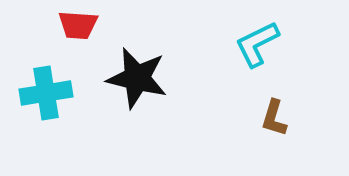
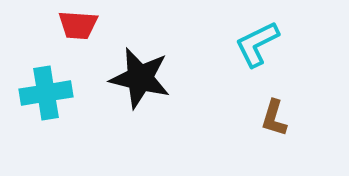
black star: moved 3 px right
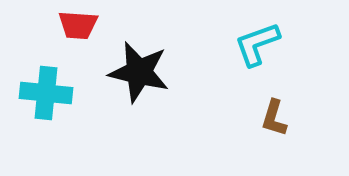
cyan L-shape: rotated 6 degrees clockwise
black star: moved 1 px left, 6 px up
cyan cross: rotated 15 degrees clockwise
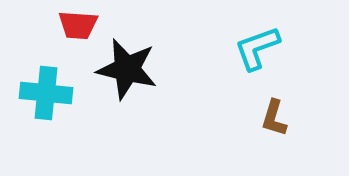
cyan L-shape: moved 4 px down
black star: moved 12 px left, 3 px up
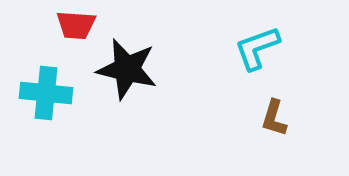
red trapezoid: moved 2 px left
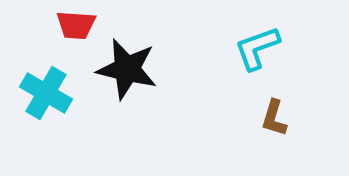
cyan cross: rotated 24 degrees clockwise
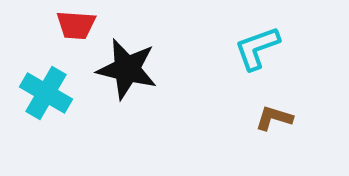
brown L-shape: rotated 90 degrees clockwise
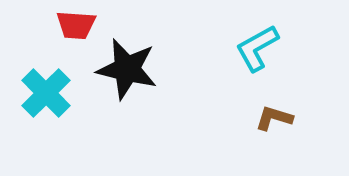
cyan L-shape: rotated 9 degrees counterclockwise
cyan cross: rotated 15 degrees clockwise
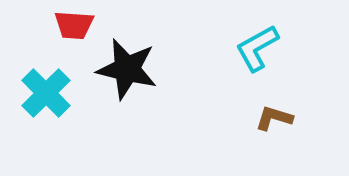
red trapezoid: moved 2 px left
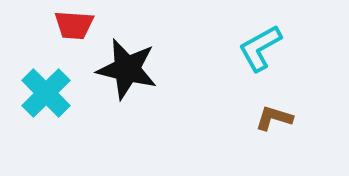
cyan L-shape: moved 3 px right
